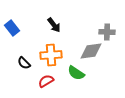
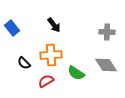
gray diamond: moved 15 px right, 14 px down; rotated 65 degrees clockwise
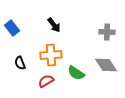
black semicircle: moved 4 px left; rotated 24 degrees clockwise
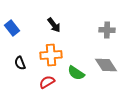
gray cross: moved 2 px up
red semicircle: moved 1 px right, 1 px down
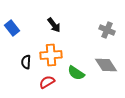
gray cross: rotated 21 degrees clockwise
black semicircle: moved 6 px right, 1 px up; rotated 24 degrees clockwise
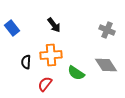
red semicircle: moved 2 px left, 2 px down; rotated 21 degrees counterclockwise
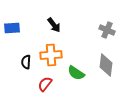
blue rectangle: rotated 56 degrees counterclockwise
gray diamond: rotated 40 degrees clockwise
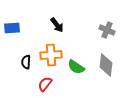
black arrow: moved 3 px right
green semicircle: moved 6 px up
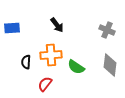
gray diamond: moved 4 px right
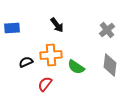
gray cross: rotated 28 degrees clockwise
black semicircle: rotated 64 degrees clockwise
